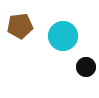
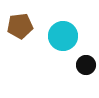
black circle: moved 2 px up
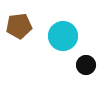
brown pentagon: moved 1 px left
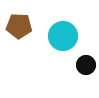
brown pentagon: rotated 10 degrees clockwise
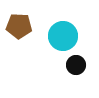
black circle: moved 10 px left
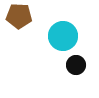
brown pentagon: moved 10 px up
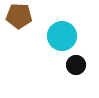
cyan circle: moved 1 px left
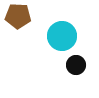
brown pentagon: moved 1 px left
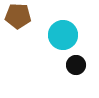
cyan circle: moved 1 px right, 1 px up
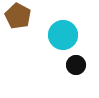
brown pentagon: rotated 25 degrees clockwise
